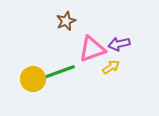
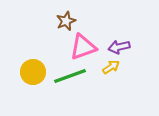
purple arrow: moved 3 px down
pink triangle: moved 9 px left, 2 px up
green line: moved 11 px right, 4 px down
yellow circle: moved 7 px up
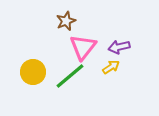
pink triangle: rotated 32 degrees counterclockwise
green line: rotated 20 degrees counterclockwise
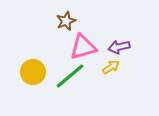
pink triangle: rotated 36 degrees clockwise
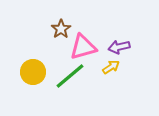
brown star: moved 5 px left, 8 px down; rotated 12 degrees counterclockwise
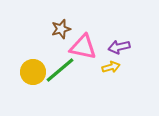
brown star: rotated 18 degrees clockwise
pink triangle: rotated 28 degrees clockwise
yellow arrow: rotated 18 degrees clockwise
green line: moved 10 px left, 6 px up
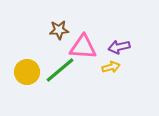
brown star: moved 2 px left, 1 px down; rotated 12 degrees clockwise
pink triangle: rotated 8 degrees counterclockwise
yellow circle: moved 6 px left
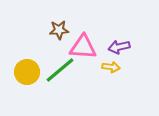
yellow arrow: rotated 24 degrees clockwise
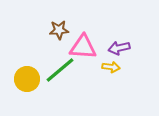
purple arrow: moved 1 px down
yellow circle: moved 7 px down
